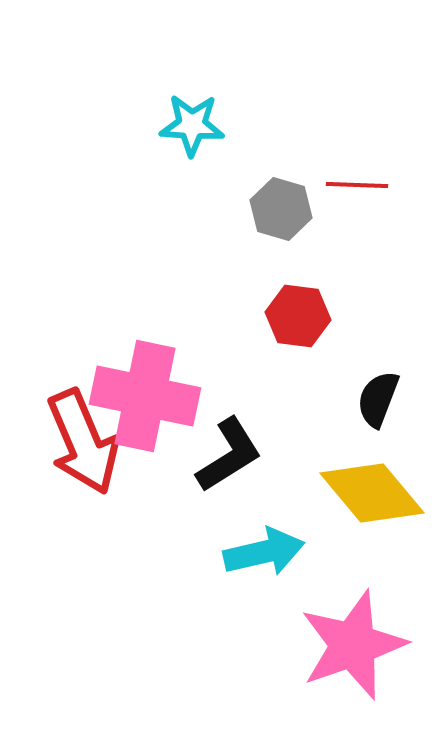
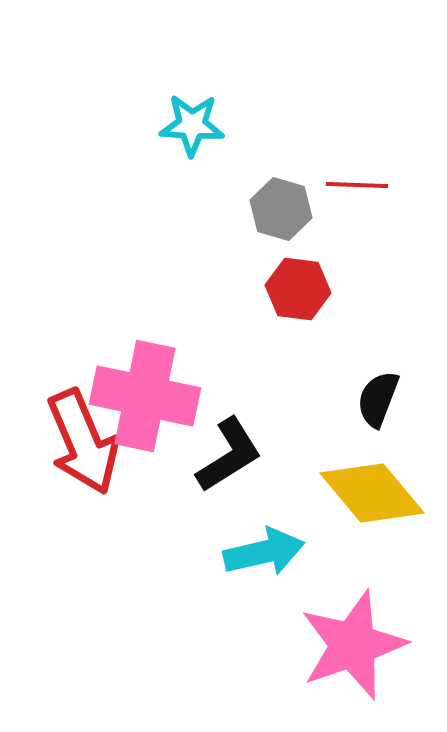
red hexagon: moved 27 px up
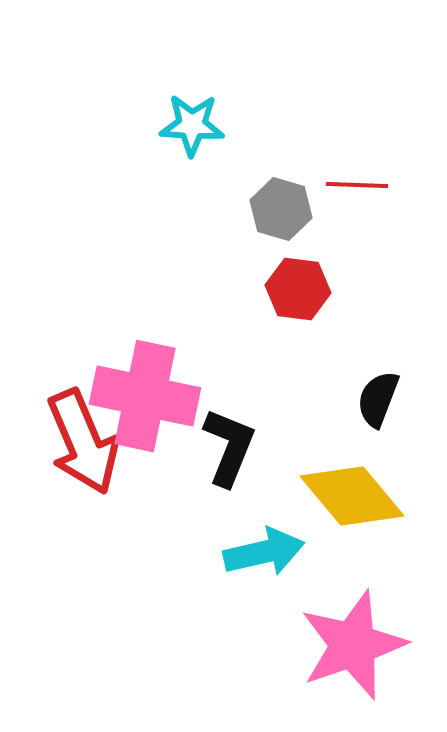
black L-shape: moved 8 px up; rotated 36 degrees counterclockwise
yellow diamond: moved 20 px left, 3 px down
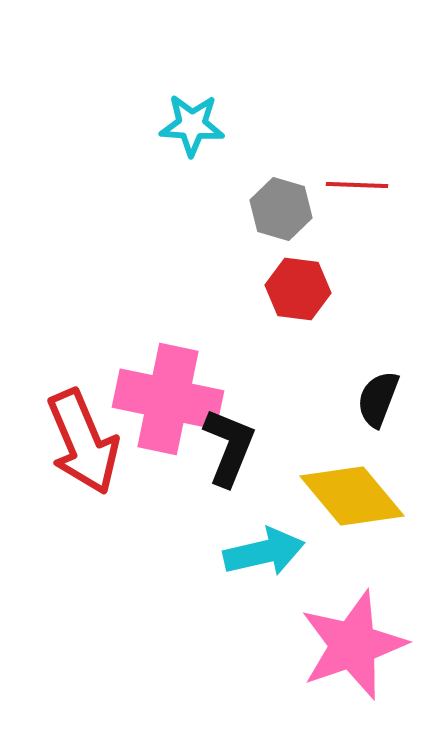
pink cross: moved 23 px right, 3 px down
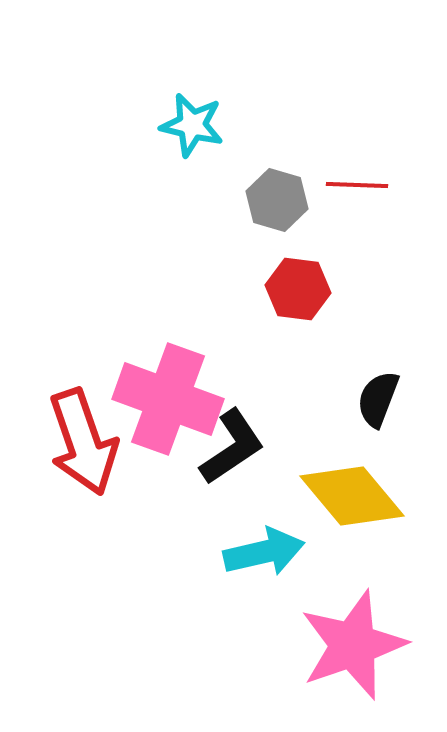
cyan star: rotated 10 degrees clockwise
gray hexagon: moved 4 px left, 9 px up
pink cross: rotated 8 degrees clockwise
red arrow: rotated 4 degrees clockwise
black L-shape: moved 3 px right; rotated 34 degrees clockwise
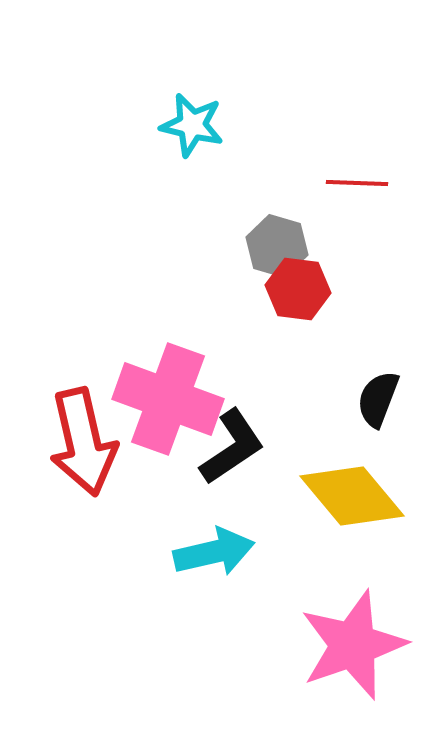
red line: moved 2 px up
gray hexagon: moved 46 px down
red arrow: rotated 6 degrees clockwise
cyan arrow: moved 50 px left
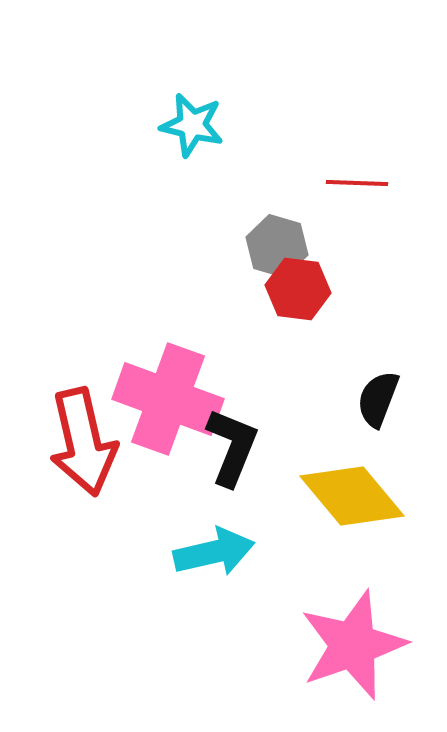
black L-shape: rotated 34 degrees counterclockwise
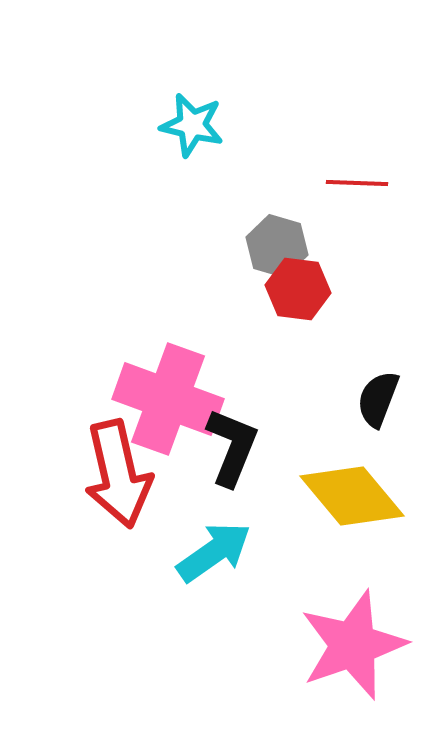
red arrow: moved 35 px right, 32 px down
cyan arrow: rotated 22 degrees counterclockwise
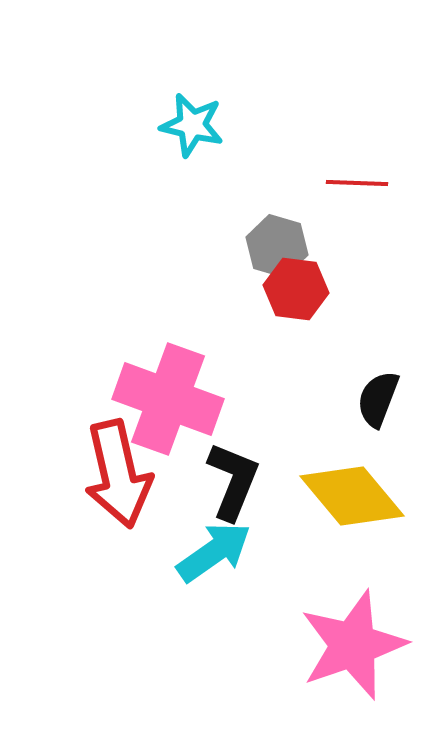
red hexagon: moved 2 px left
black L-shape: moved 1 px right, 34 px down
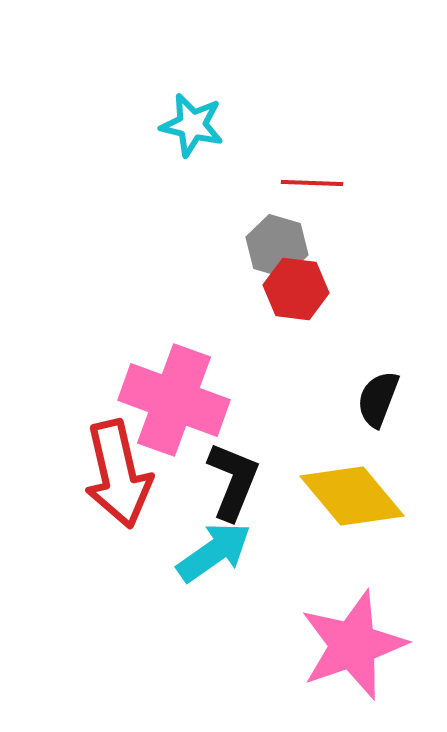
red line: moved 45 px left
pink cross: moved 6 px right, 1 px down
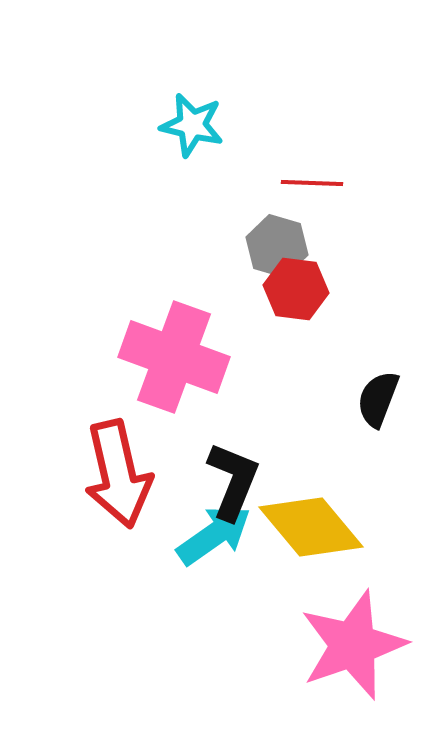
pink cross: moved 43 px up
yellow diamond: moved 41 px left, 31 px down
cyan arrow: moved 17 px up
